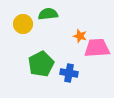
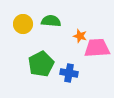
green semicircle: moved 3 px right, 7 px down; rotated 12 degrees clockwise
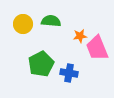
orange star: rotated 24 degrees counterclockwise
pink trapezoid: rotated 108 degrees counterclockwise
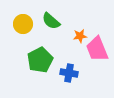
green semicircle: rotated 144 degrees counterclockwise
pink trapezoid: moved 1 px down
green pentagon: moved 1 px left, 4 px up
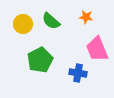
orange star: moved 6 px right, 19 px up; rotated 16 degrees clockwise
blue cross: moved 9 px right
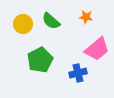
pink trapezoid: rotated 108 degrees counterclockwise
blue cross: rotated 24 degrees counterclockwise
